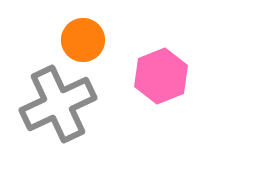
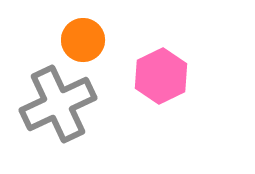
pink hexagon: rotated 4 degrees counterclockwise
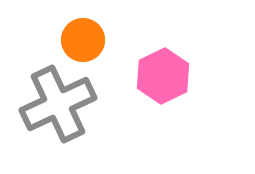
pink hexagon: moved 2 px right
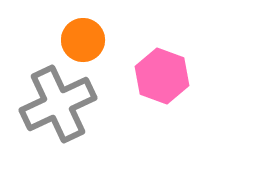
pink hexagon: moved 1 px left; rotated 14 degrees counterclockwise
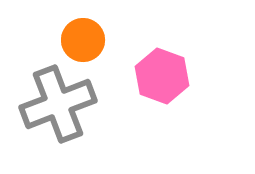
gray cross: rotated 4 degrees clockwise
